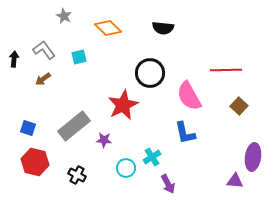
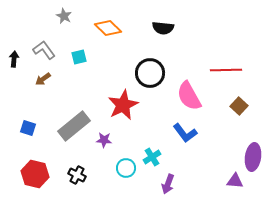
blue L-shape: rotated 25 degrees counterclockwise
red hexagon: moved 12 px down
purple arrow: rotated 48 degrees clockwise
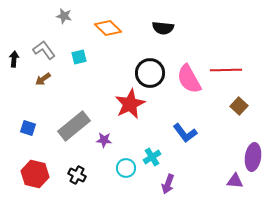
gray star: rotated 14 degrees counterclockwise
pink semicircle: moved 17 px up
red star: moved 7 px right, 1 px up
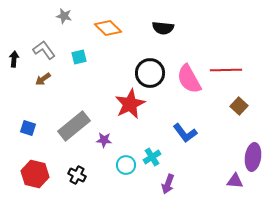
cyan circle: moved 3 px up
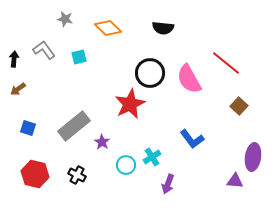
gray star: moved 1 px right, 3 px down
red line: moved 7 px up; rotated 40 degrees clockwise
brown arrow: moved 25 px left, 10 px down
blue L-shape: moved 7 px right, 6 px down
purple star: moved 2 px left, 2 px down; rotated 28 degrees clockwise
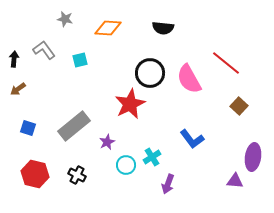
orange diamond: rotated 40 degrees counterclockwise
cyan square: moved 1 px right, 3 px down
purple star: moved 5 px right; rotated 14 degrees clockwise
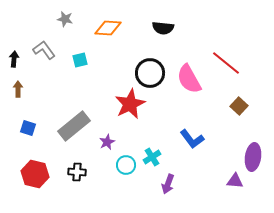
brown arrow: rotated 126 degrees clockwise
black cross: moved 3 px up; rotated 24 degrees counterclockwise
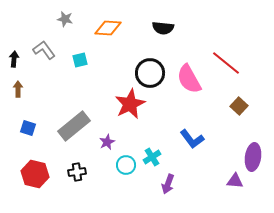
black cross: rotated 12 degrees counterclockwise
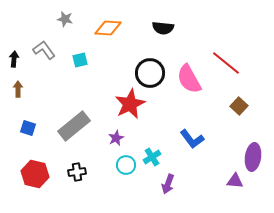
purple star: moved 9 px right, 4 px up
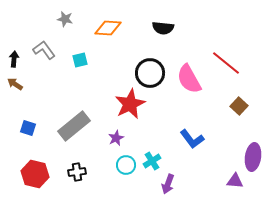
brown arrow: moved 3 px left, 5 px up; rotated 56 degrees counterclockwise
cyan cross: moved 4 px down
